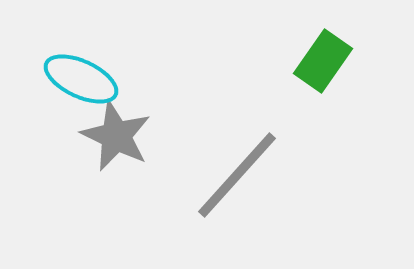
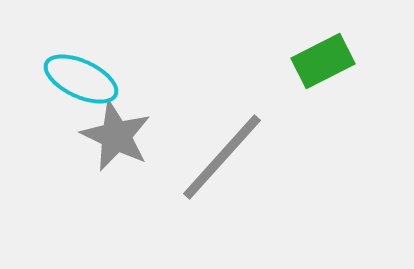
green rectangle: rotated 28 degrees clockwise
gray line: moved 15 px left, 18 px up
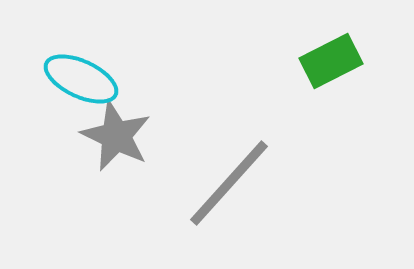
green rectangle: moved 8 px right
gray line: moved 7 px right, 26 px down
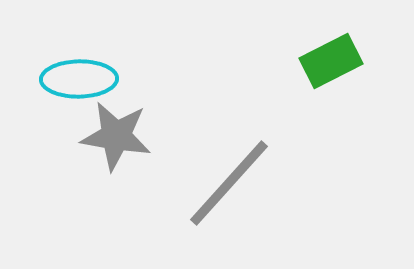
cyan ellipse: moved 2 px left; rotated 26 degrees counterclockwise
gray star: rotated 16 degrees counterclockwise
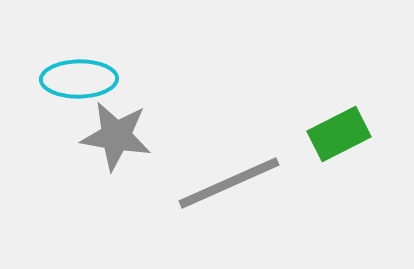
green rectangle: moved 8 px right, 73 px down
gray line: rotated 24 degrees clockwise
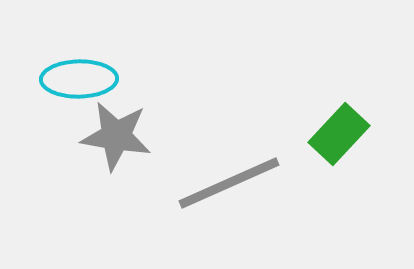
green rectangle: rotated 20 degrees counterclockwise
